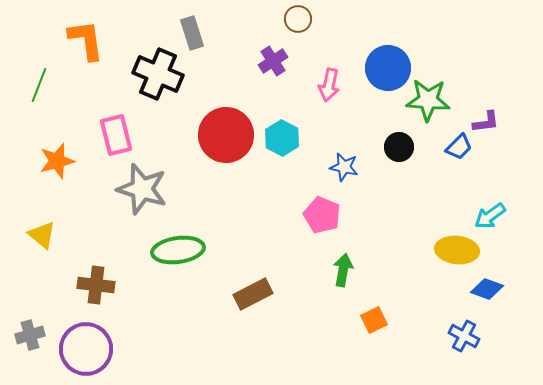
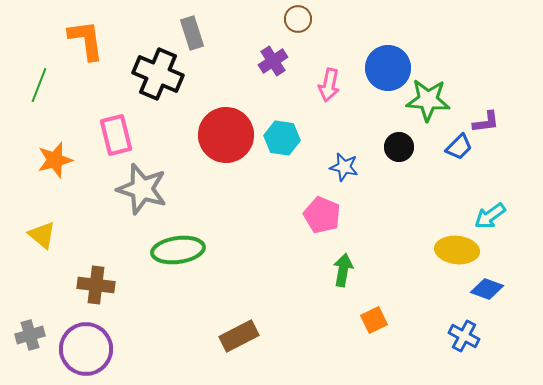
cyan hexagon: rotated 20 degrees counterclockwise
orange star: moved 2 px left, 1 px up
brown rectangle: moved 14 px left, 42 px down
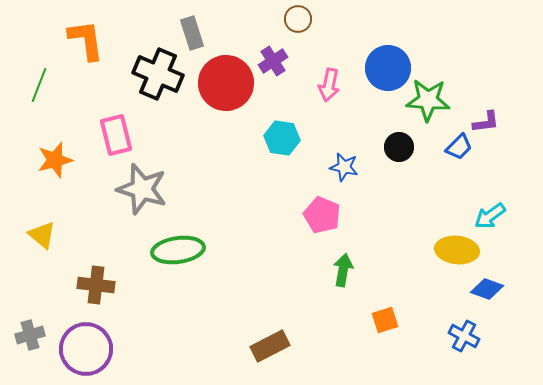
red circle: moved 52 px up
orange square: moved 11 px right; rotated 8 degrees clockwise
brown rectangle: moved 31 px right, 10 px down
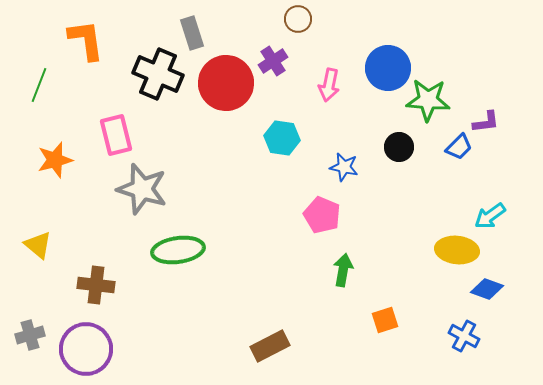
yellow triangle: moved 4 px left, 10 px down
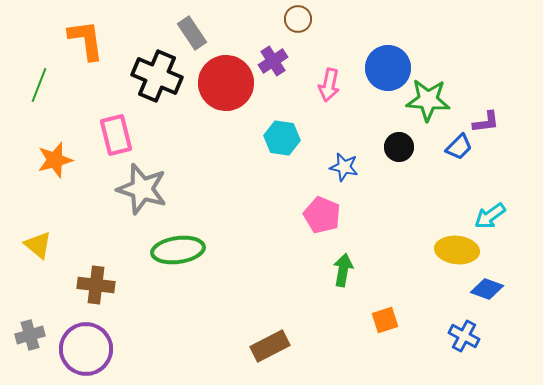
gray rectangle: rotated 16 degrees counterclockwise
black cross: moved 1 px left, 2 px down
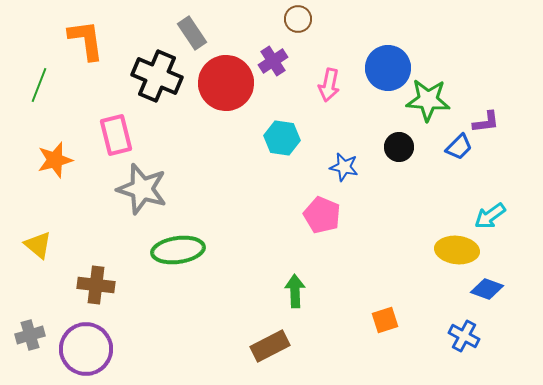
green arrow: moved 48 px left, 21 px down; rotated 12 degrees counterclockwise
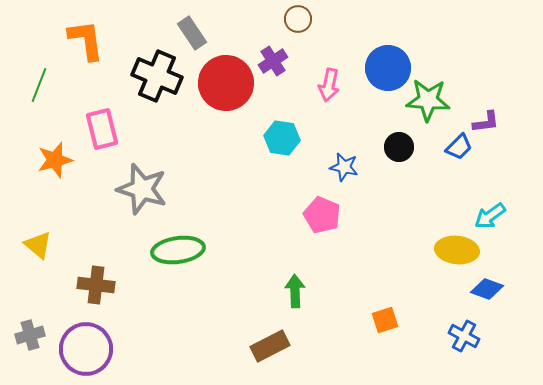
pink rectangle: moved 14 px left, 6 px up
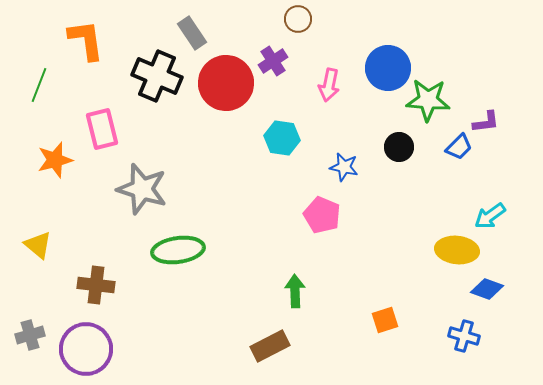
blue cross: rotated 12 degrees counterclockwise
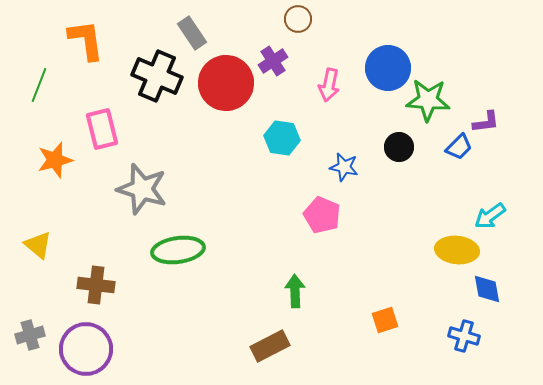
blue diamond: rotated 60 degrees clockwise
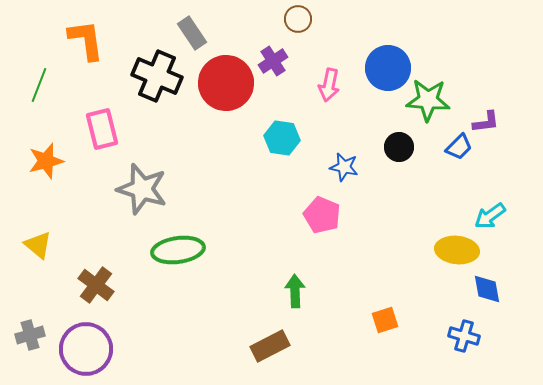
orange star: moved 9 px left, 1 px down
brown cross: rotated 30 degrees clockwise
